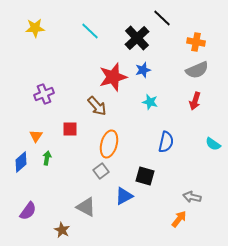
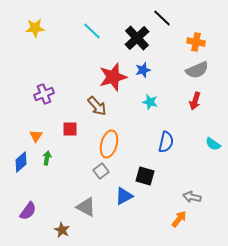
cyan line: moved 2 px right
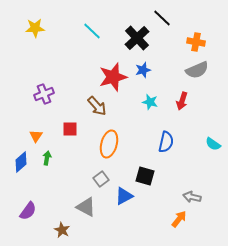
red arrow: moved 13 px left
gray square: moved 8 px down
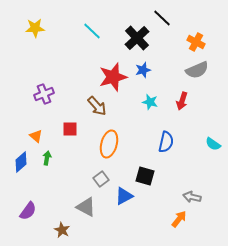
orange cross: rotated 18 degrees clockwise
orange triangle: rotated 24 degrees counterclockwise
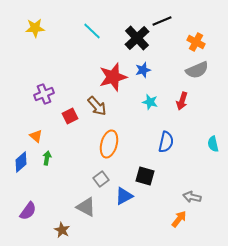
black line: moved 3 px down; rotated 66 degrees counterclockwise
red square: moved 13 px up; rotated 28 degrees counterclockwise
cyan semicircle: rotated 42 degrees clockwise
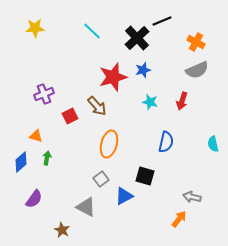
orange triangle: rotated 24 degrees counterclockwise
purple semicircle: moved 6 px right, 12 px up
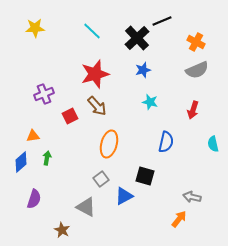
red star: moved 18 px left, 3 px up
red arrow: moved 11 px right, 9 px down
orange triangle: moved 3 px left; rotated 24 degrees counterclockwise
purple semicircle: rotated 18 degrees counterclockwise
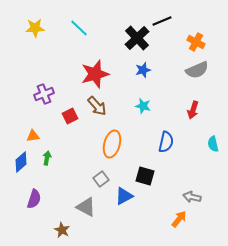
cyan line: moved 13 px left, 3 px up
cyan star: moved 7 px left, 4 px down
orange ellipse: moved 3 px right
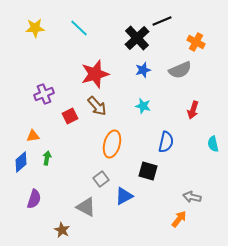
gray semicircle: moved 17 px left
black square: moved 3 px right, 5 px up
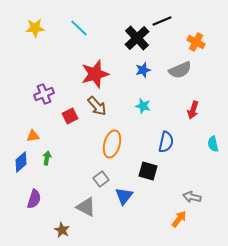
blue triangle: rotated 24 degrees counterclockwise
